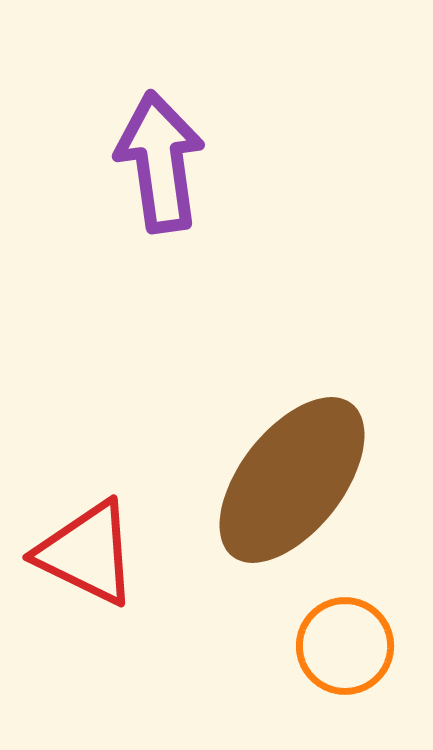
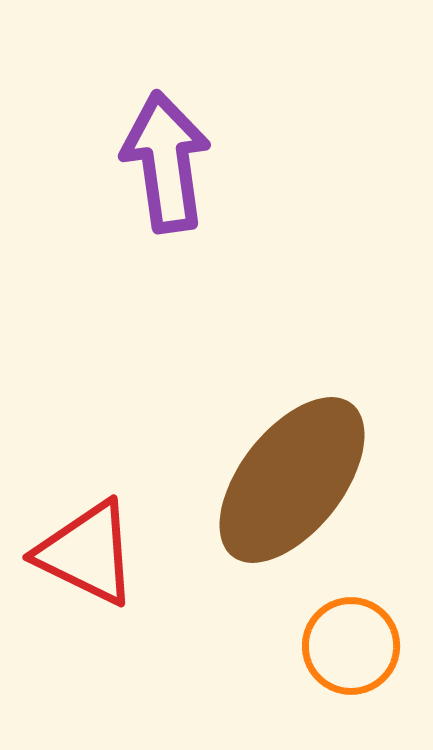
purple arrow: moved 6 px right
orange circle: moved 6 px right
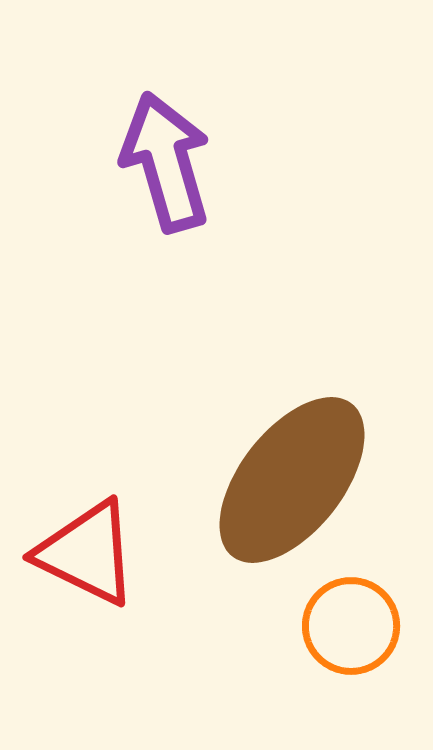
purple arrow: rotated 8 degrees counterclockwise
orange circle: moved 20 px up
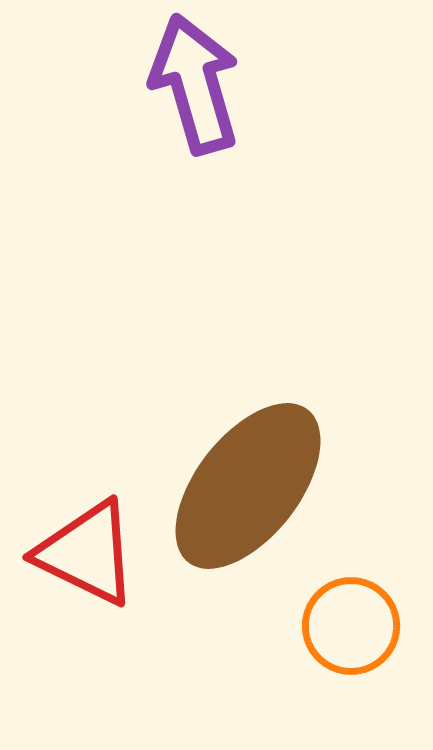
purple arrow: moved 29 px right, 78 px up
brown ellipse: moved 44 px left, 6 px down
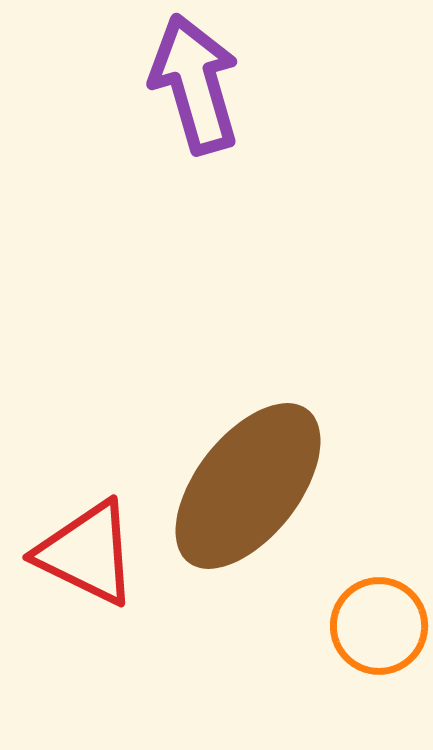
orange circle: moved 28 px right
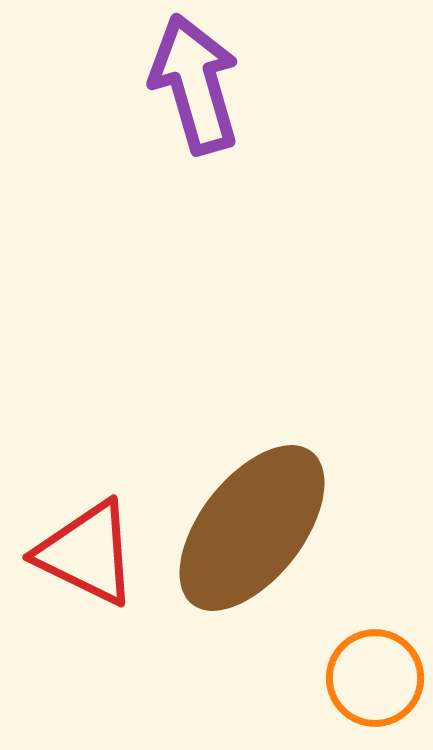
brown ellipse: moved 4 px right, 42 px down
orange circle: moved 4 px left, 52 px down
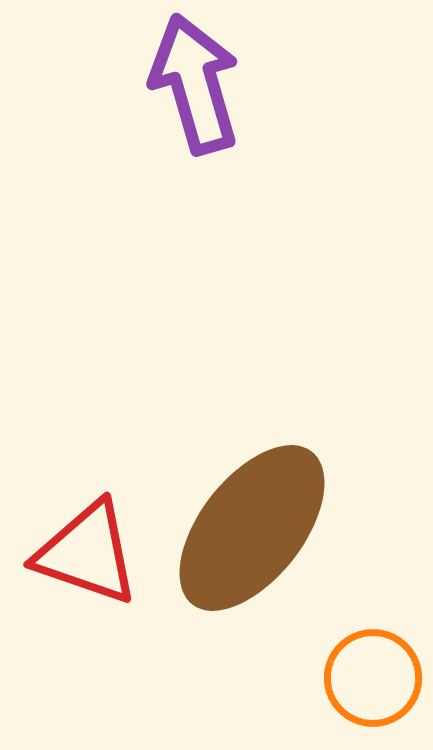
red triangle: rotated 7 degrees counterclockwise
orange circle: moved 2 px left
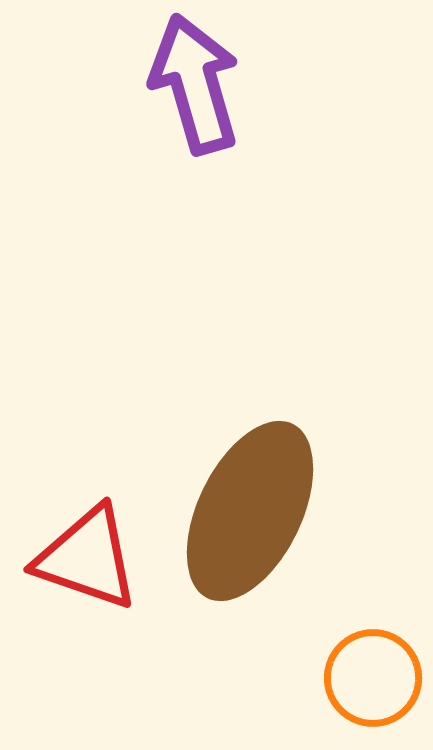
brown ellipse: moved 2 px left, 17 px up; rotated 12 degrees counterclockwise
red triangle: moved 5 px down
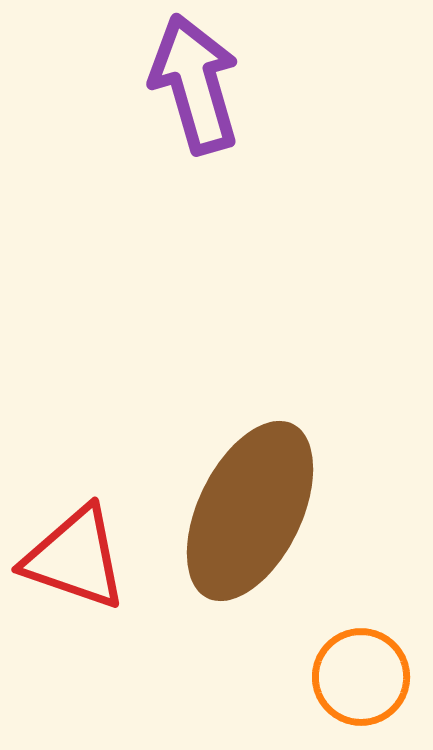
red triangle: moved 12 px left
orange circle: moved 12 px left, 1 px up
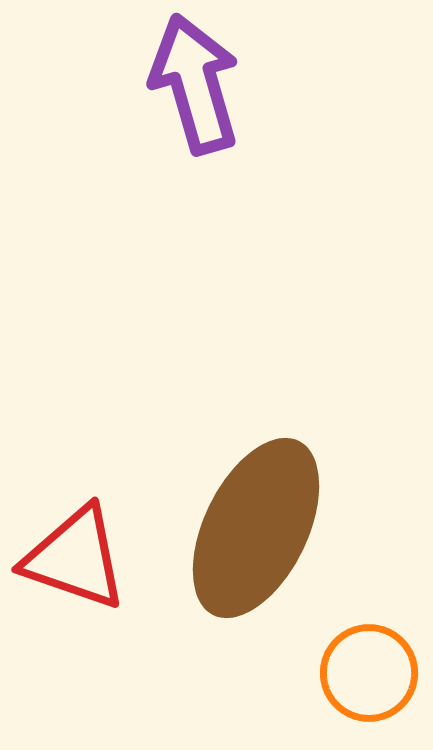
brown ellipse: moved 6 px right, 17 px down
orange circle: moved 8 px right, 4 px up
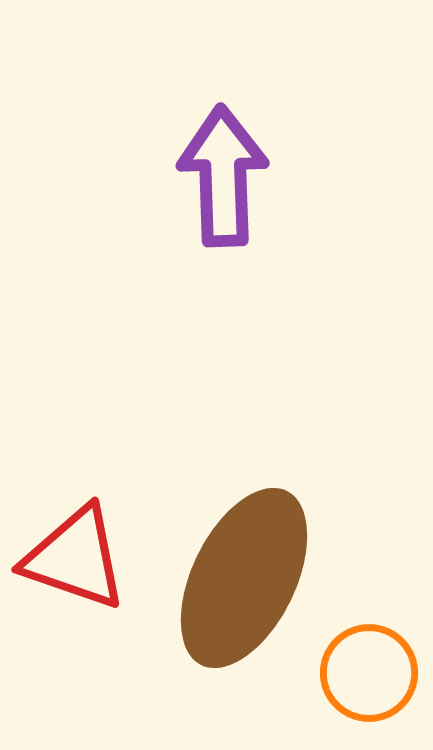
purple arrow: moved 28 px right, 92 px down; rotated 14 degrees clockwise
brown ellipse: moved 12 px left, 50 px down
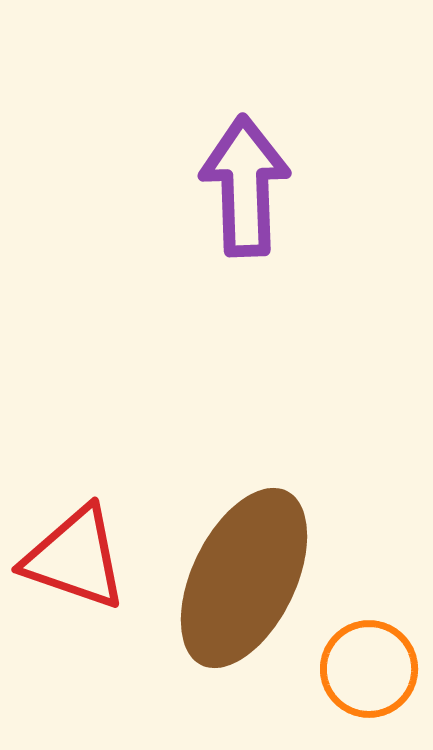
purple arrow: moved 22 px right, 10 px down
orange circle: moved 4 px up
